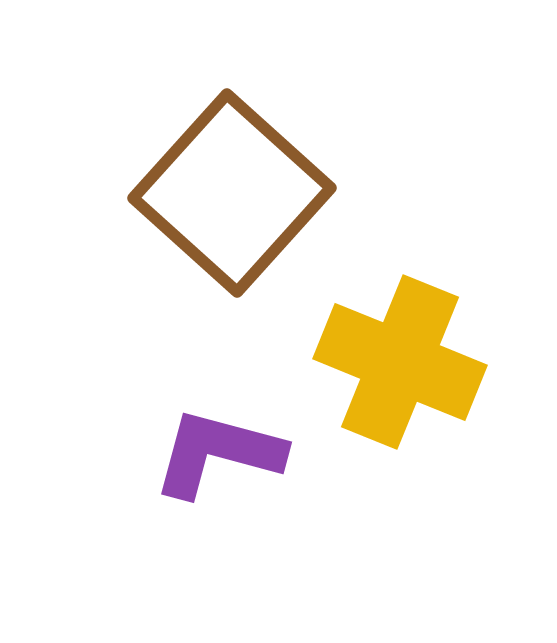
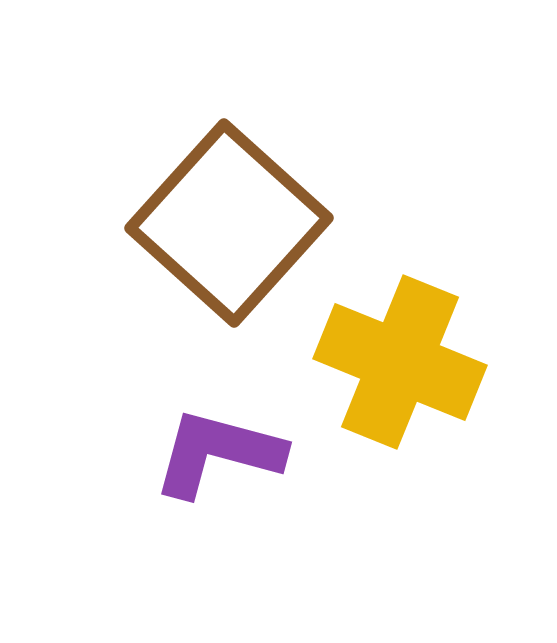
brown square: moved 3 px left, 30 px down
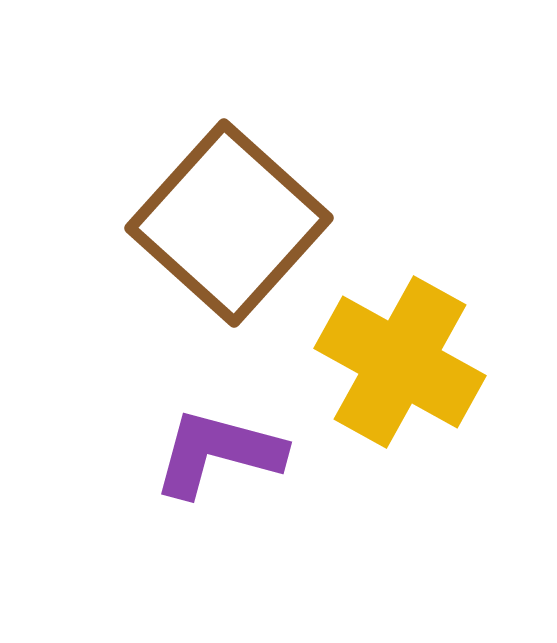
yellow cross: rotated 7 degrees clockwise
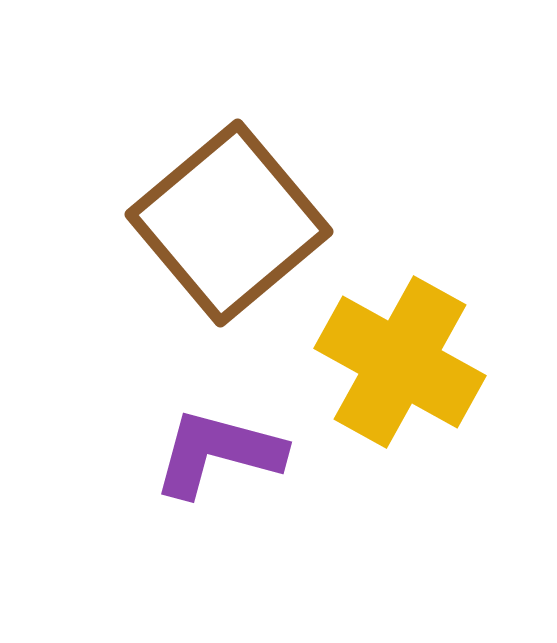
brown square: rotated 8 degrees clockwise
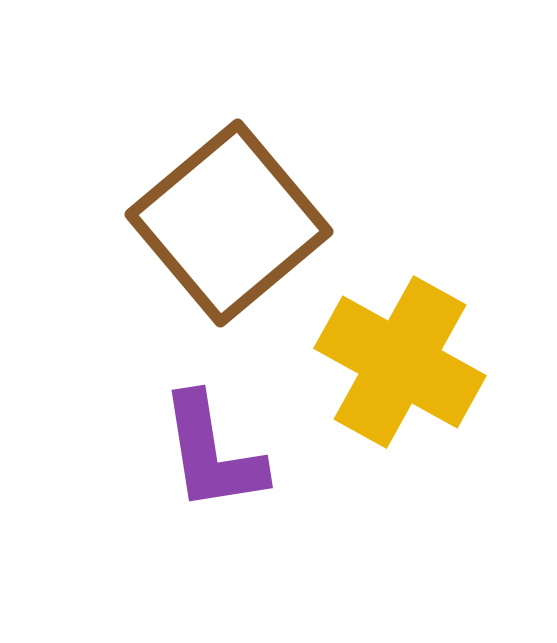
purple L-shape: moved 6 px left; rotated 114 degrees counterclockwise
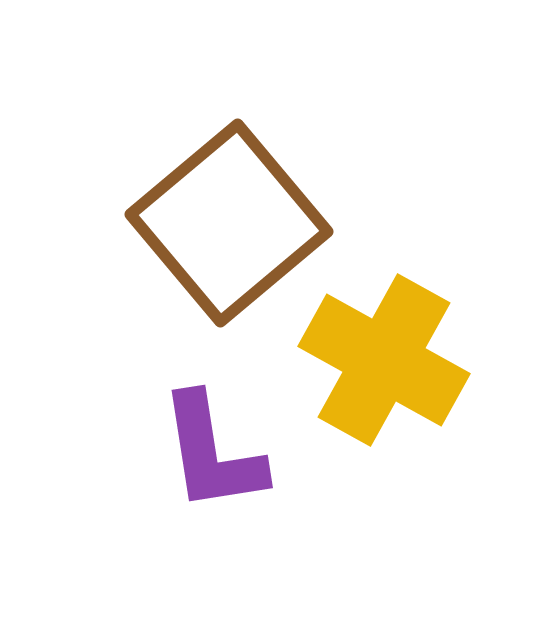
yellow cross: moved 16 px left, 2 px up
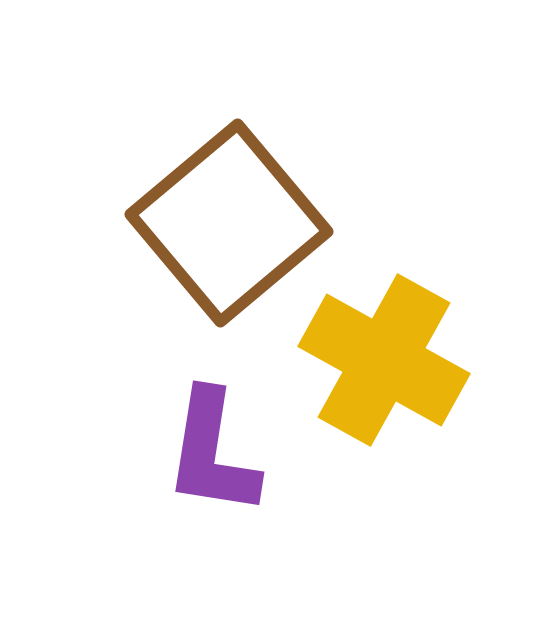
purple L-shape: rotated 18 degrees clockwise
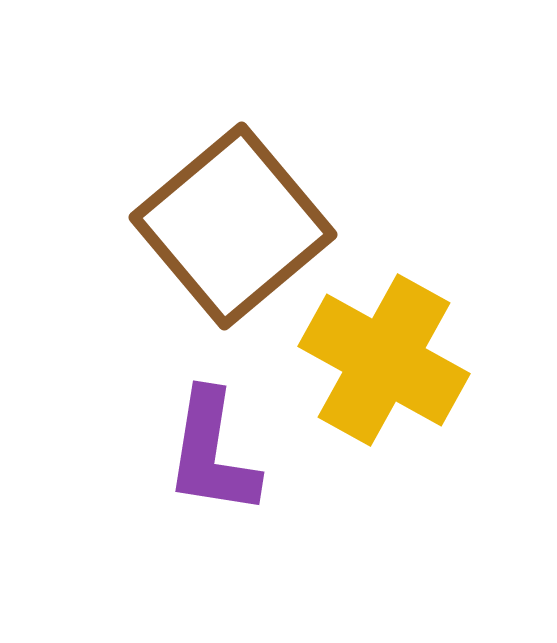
brown square: moved 4 px right, 3 px down
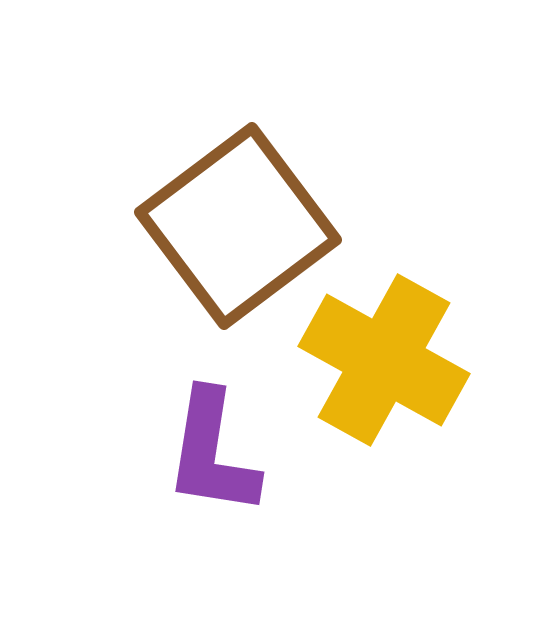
brown square: moved 5 px right; rotated 3 degrees clockwise
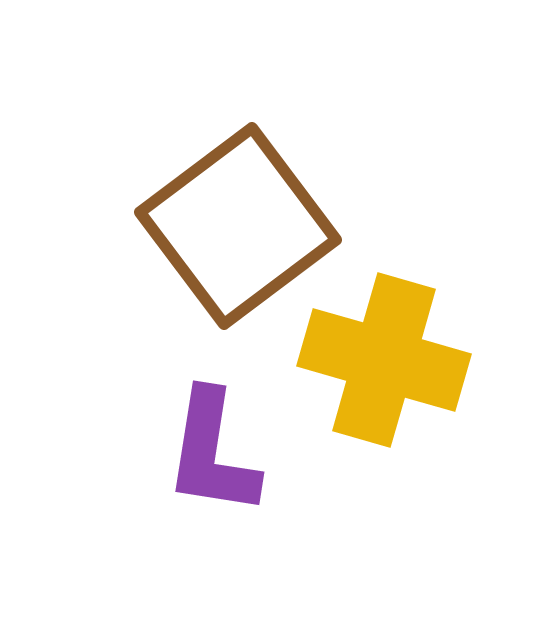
yellow cross: rotated 13 degrees counterclockwise
